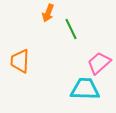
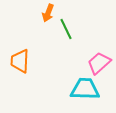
green line: moved 5 px left
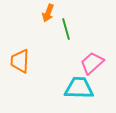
green line: rotated 10 degrees clockwise
pink trapezoid: moved 7 px left
cyan trapezoid: moved 6 px left, 1 px up
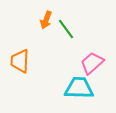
orange arrow: moved 2 px left, 7 px down
green line: rotated 20 degrees counterclockwise
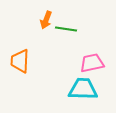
green line: rotated 45 degrees counterclockwise
pink trapezoid: rotated 30 degrees clockwise
cyan trapezoid: moved 4 px right, 1 px down
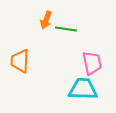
pink trapezoid: rotated 90 degrees clockwise
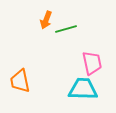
green line: rotated 25 degrees counterclockwise
orange trapezoid: moved 20 px down; rotated 15 degrees counterclockwise
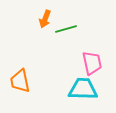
orange arrow: moved 1 px left, 1 px up
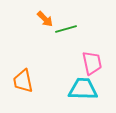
orange arrow: rotated 66 degrees counterclockwise
orange trapezoid: moved 3 px right
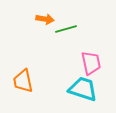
orange arrow: rotated 36 degrees counterclockwise
pink trapezoid: moved 1 px left
cyan trapezoid: rotated 16 degrees clockwise
